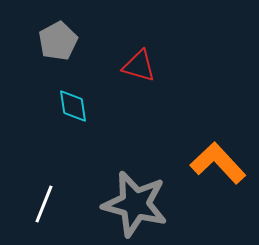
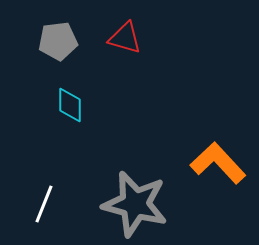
gray pentagon: rotated 21 degrees clockwise
red triangle: moved 14 px left, 28 px up
cyan diamond: moved 3 px left, 1 px up; rotated 9 degrees clockwise
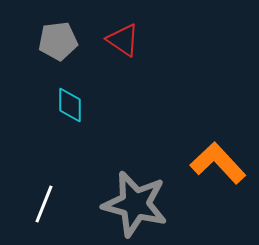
red triangle: moved 2 px left, 2 px down; rotated 18 degrees clockwise
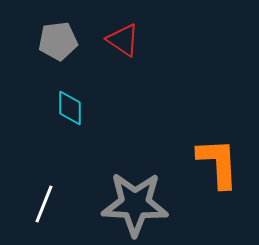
cyan diamond: moved 3 px down
orange L-shape: rotated 40 degrees clockwise
gray star: rotated 12 degrees counterclockwise
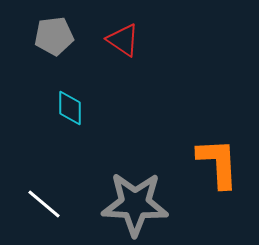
gray pentagon: moved 4 px left, 5 px up
white line: rotated 72 degrees counterclockwise
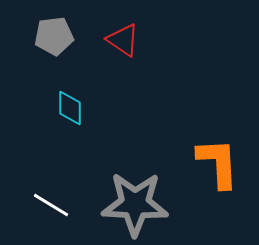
white line: moved 7 px right, 1 px down; rotated 9 degrees counterclockwise
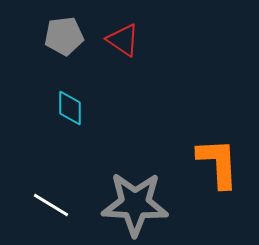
gray pentagon: moved 10 px right
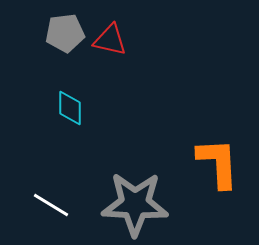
gray pentagon: moved 1 px right, 3 px up
red triangle: moved 13 px left; rotated 21 degrees counterclockwise
